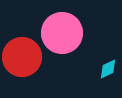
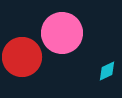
cyan diamond: moved 1 px left, 2 px down
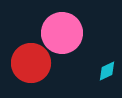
red circle: moved 9 px right, 6 px down
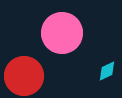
red circle: moved 7 px left, 13 px down
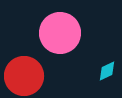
pink circle: moved 2 px left
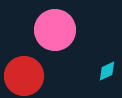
pink circle: moved 5 px left, 3 px up
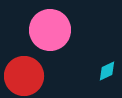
pink circle: moved 5 px left
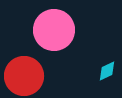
pink circle: moved 4 px right
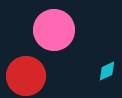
red circle: moved 2 px right
